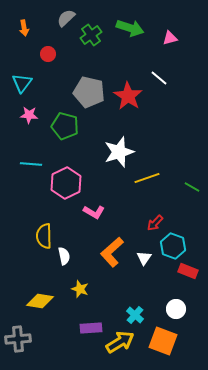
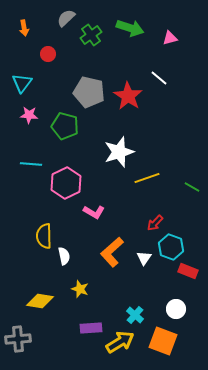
cyan hexagon: moved 2 px left, 1 px down
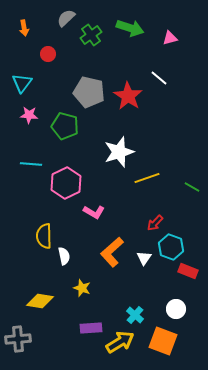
yellow star: moved 2 px right, 1 px up
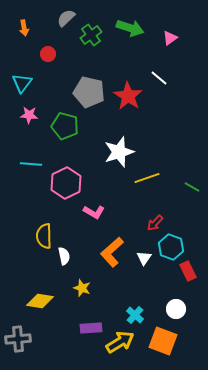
pink triangle: rotated 21 degrees counterclockwise
red rectangle: rotated 42 degrees clockwise
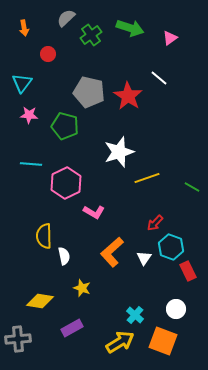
purple rectangle: moved 19 px left; rotated 25 degrees counterclockwise
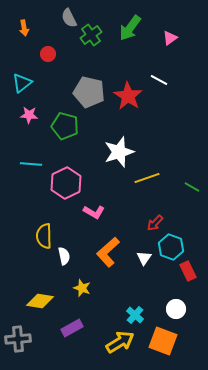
gray semicircle: moved 3 px right; rotated 72 degrees counterclockwise
green arrow: rotated 108 degrees clockwise
white line: moved 2 px down; rotated 12 degrees counterclockwise
cyan triangle: rotated 15 degrees clockwise
orange L-shape: moved 4 px left
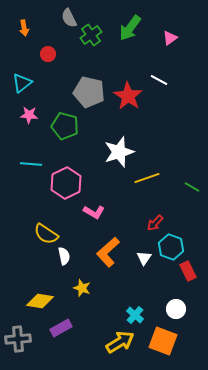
yellow semicircle: moved 2 px right, 2 px up; rotated 55 degrees counterclockwise
purple rectangle: moved 11 px left
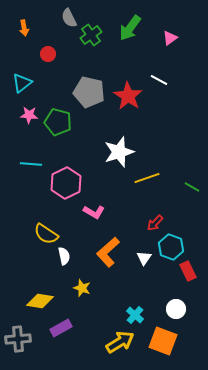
green pentagon: moved 7 px left, 4 px up
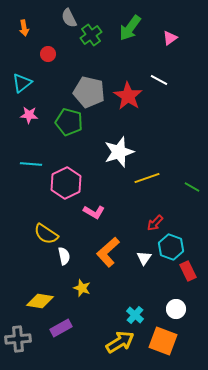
green pentagon: moved 11 px right
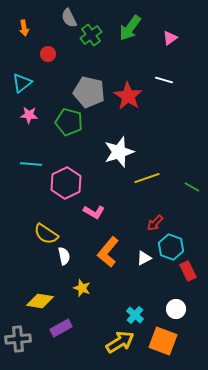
white line: moved 5 px right; rotated 12 degrees counterclockwise
orange L-shape: rotated 8 degrees counterclockwise
white triangle: rotated 28 degrees clockwise
